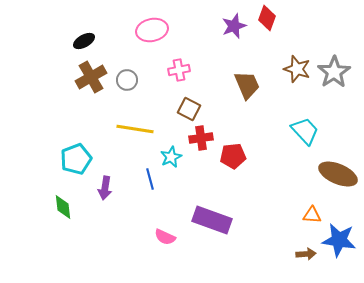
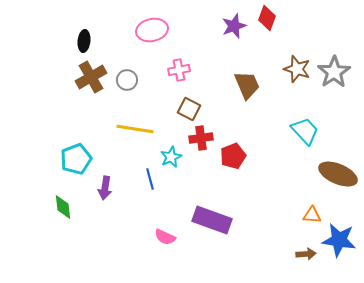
black ellipse: rotated 55 degrees counterclockwise
red pentagon: rotated 15 degrees counterclockwise
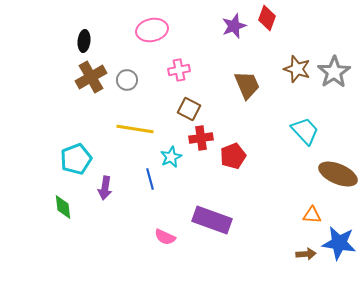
blue star: moved 3 px down
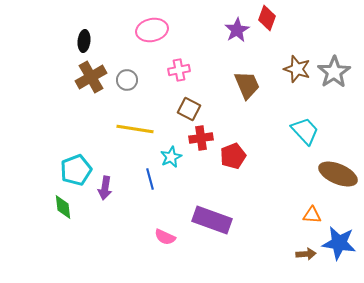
purple star: moved 3 px right, 4 px down; rotated 10 degrees counterclockwise
cyan pentagon: moved 11 px down
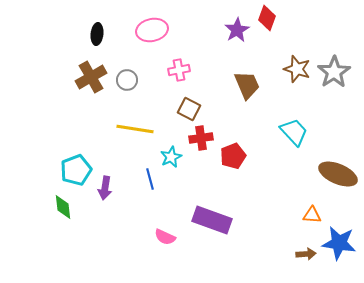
black ellipse: moved 13 px right, 7 px up
cyan trapezoid: moved 11 px left, 1 px down
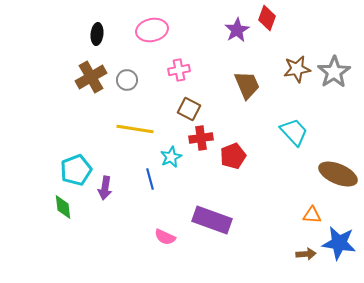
brown star: rotated 28 degrees counterclockwise
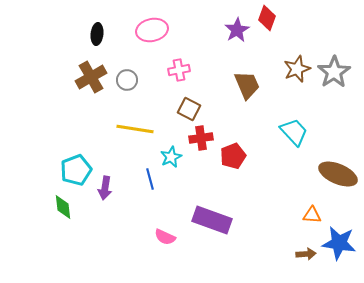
brown star: rotated 12 degrees counterclockwise
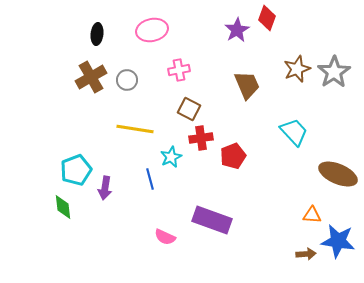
blue star: moved 1 px left, 2 px up
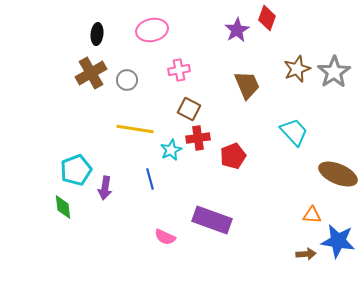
brown cross: moved 4 px up
red cross: moved 3 px left
cyan star: moved 7 px up
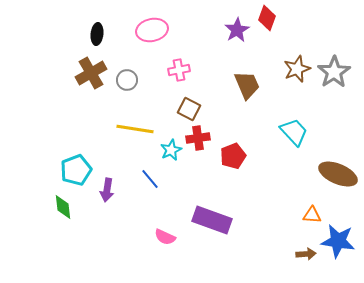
blue line: rotated 25 degrees counterclockwise
purple arrow: moved 2 px right, 2 px down
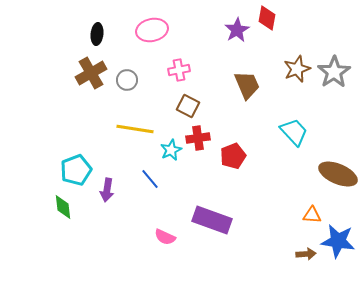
red diamond: rotated 10 degrees counterclockwise
brown square: moved 1 px left, 3 px up
